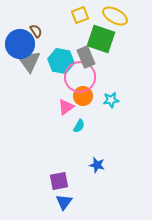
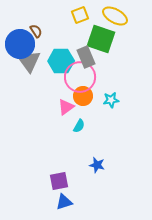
cyan hexagon: rotated 10 degrees counterclockwise
blue triangle: rotated 36 degrees clockwise
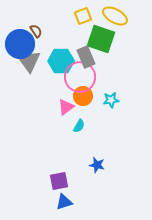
yellow square: moved 3 px right, 1 px down
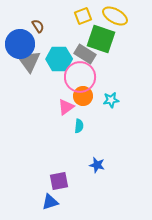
brown semicircle: moved 2 px right, 5 px up
gray rectangle: moved 1 px left, 3 px up; rotated 35 degrees counterclockwise
cyan hexagon: moved 2 px left, 2 px up
cyan semicircle: rotated 24 degrees counterclockwise
blue triangle: moved 14 px left
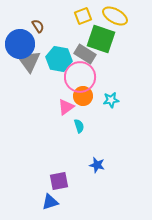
cyan hexagon: rotated 10 degrees clockwise
cyan semicircle: rotated 24 degrees counterclockwise
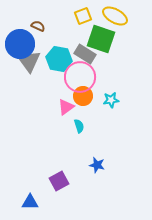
brown semicircle: rotated 32 degrees counterclockwise
purple square: rotated 18 degrees counterclockwise
blue triangle: moved 20 px left; rotated 18 degrees clockwise
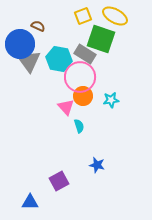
pink triangle: rotated 36 degrees counterclockwise
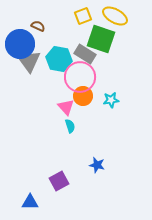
cyan semicircle: moved 9 px left
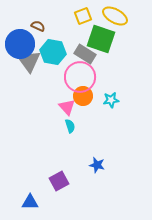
cyan hexagon: moved 6 px left, 7 px up
pink triangle: moved 1 px right
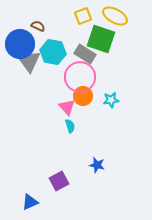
blue triangle: rotated 24 degrees counterclockwise
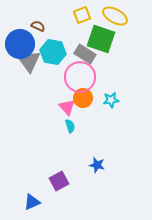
yellow square: moved 1 px left, 1 px up
orange circle: moved 2 px down
blue triangle: moved 2 px right
